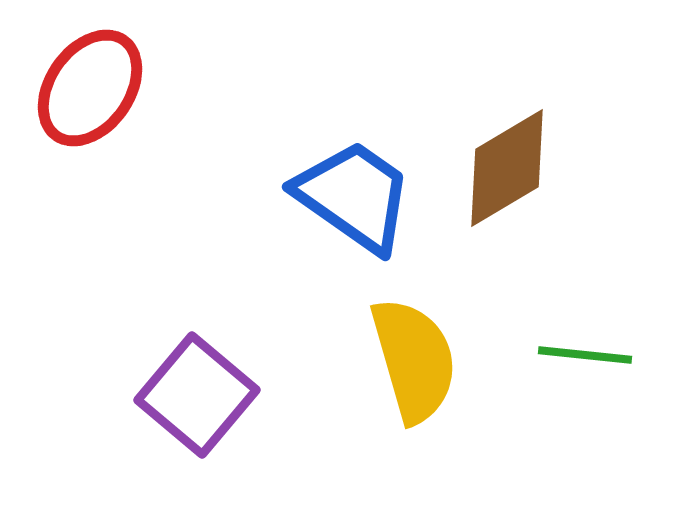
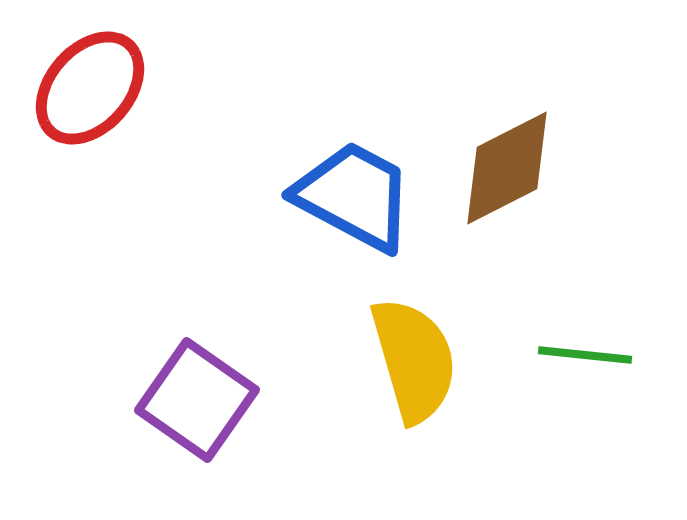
red ellipse: rotated 6 degrees clockwise
brown diamond: rotated 4 degrees clockwise
blue trapezoid: rotated 7 degrees counterclockwise
purple square: moved 5 px down; rotated 5 degrees counterclockwise
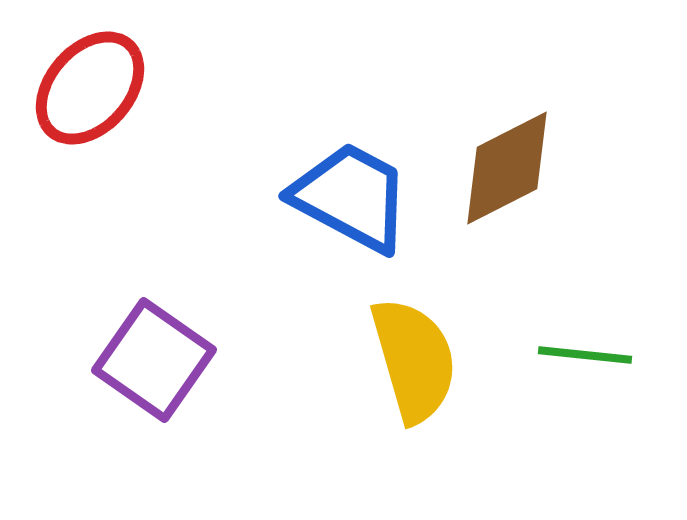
blue trapezoid: moved 3 px left, 1 px down
purple square: moved 43 px left, 40 px up
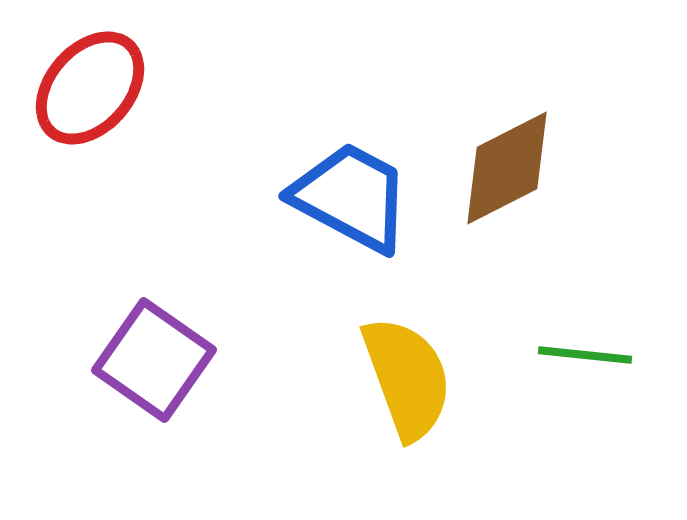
yellow semicircle: moved 7 px left, 18 px down; rotated 4 degrees counterclockwise
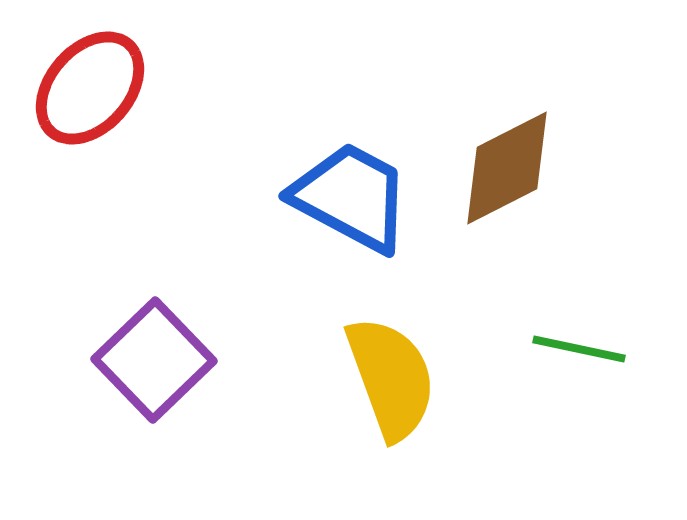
green line: moved 6 px left, 6 px up; rotated 6 degrees clockwise
purple square: rotated 11 degrees clockwise
yellow semicircle: moved 16 px left
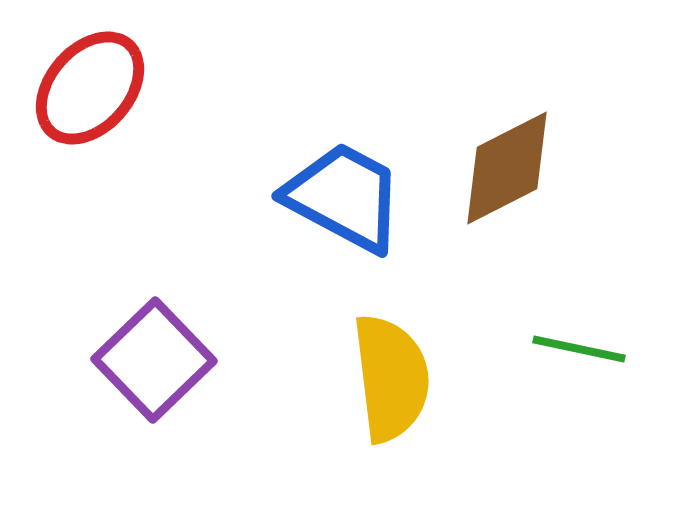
blue trapezoid: moved 7 px left
yellow semicircle: rotated 13 degrees clockwise
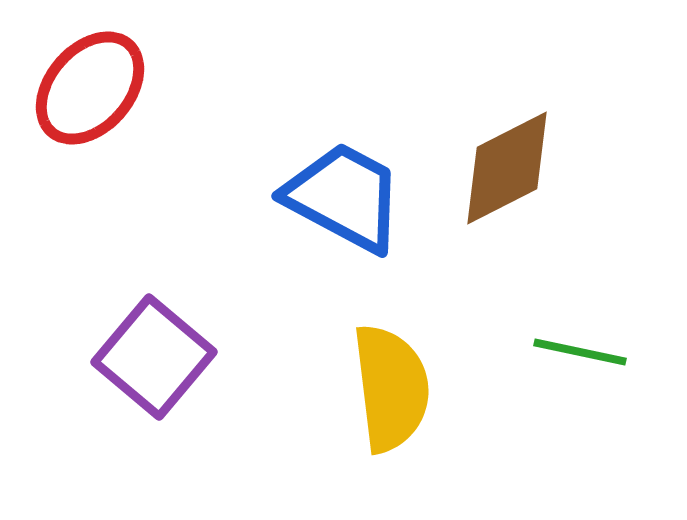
green line: moved 1 px right, 3 px down
purple square: moved 3 px up; rotated 6 degrees counterclockwise
yellow semicircle: moved 10 px down
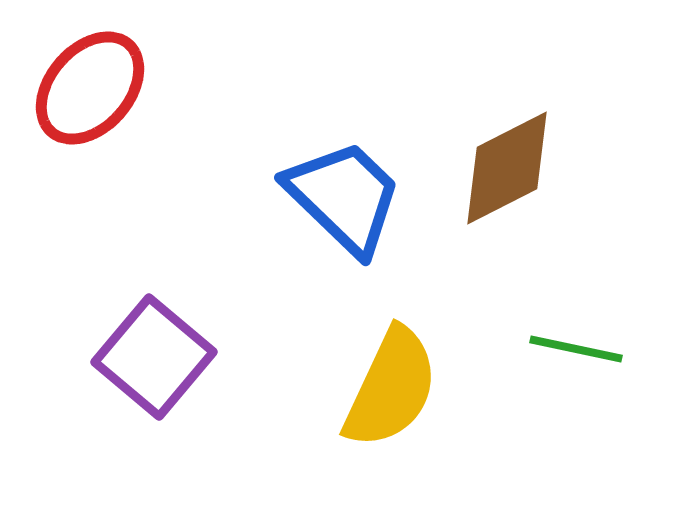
blue trapezoid: rotated 16 degrees clockwise
green line: moved 4 px left, 3 px up
yellow semicircle: rotated 32 degrees clockwise
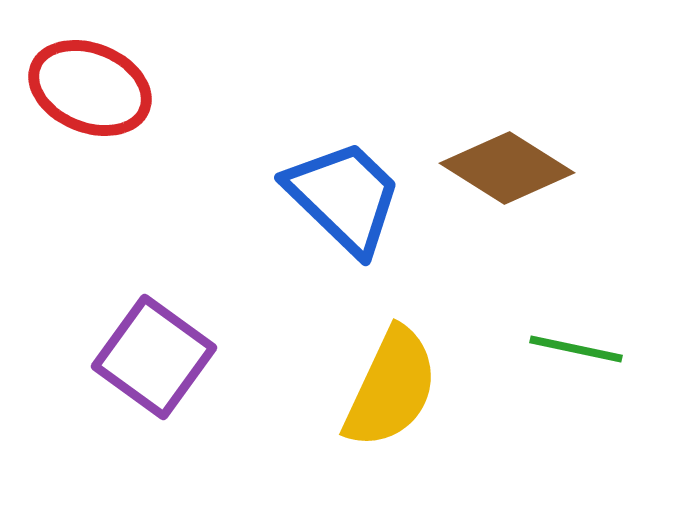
red ellipse: rotated 71 degrees clockwise
brown diamond: rotated 59 degrees clockwise
purple square: rotated 4 degrees counterclockwise
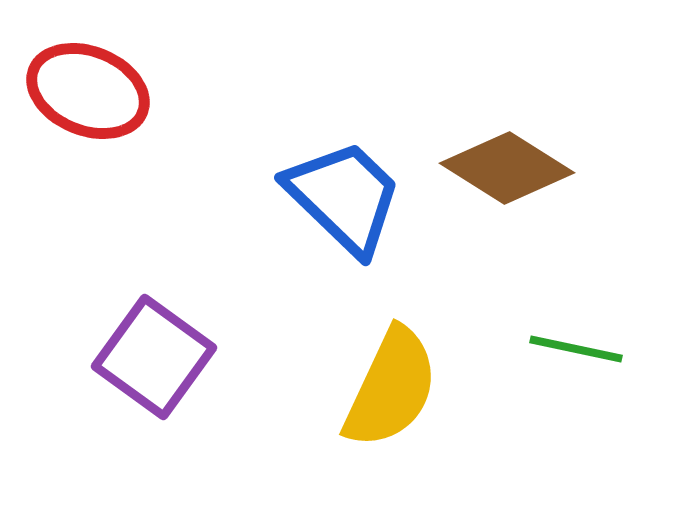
red ellipse: moved 2 px left, 3 px down
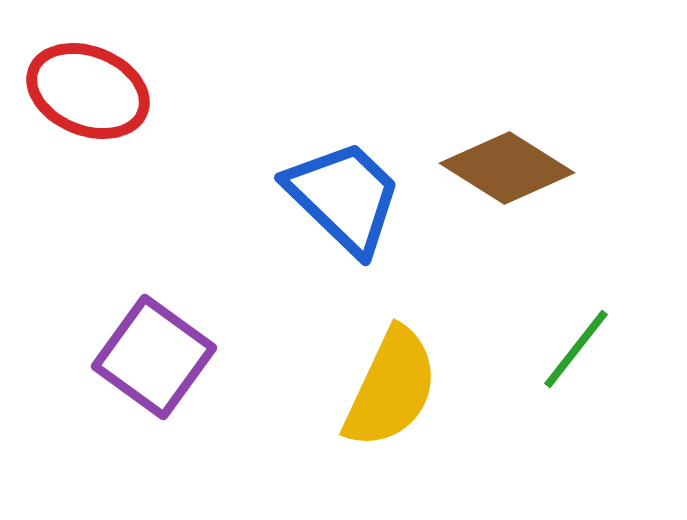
green line: rotated 64 degrees counterclockwise
